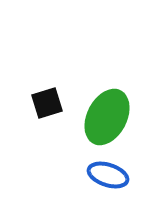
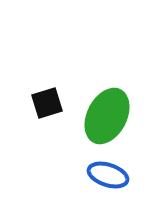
green ellipse: moved 1 px up
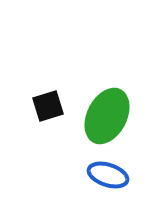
black square: moved 1 px right, 3 px down
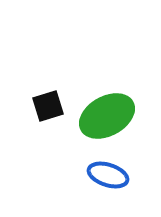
green ellipse: rotated 34 degrees clockwise
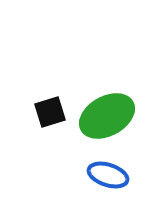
black square: moved 2 px right, 6 px down
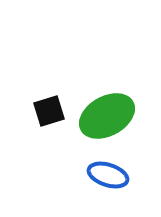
black square: moved 1 px left, 1 px up
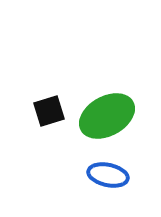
blue ellipse: rotated 6 degrees counterclockwise
